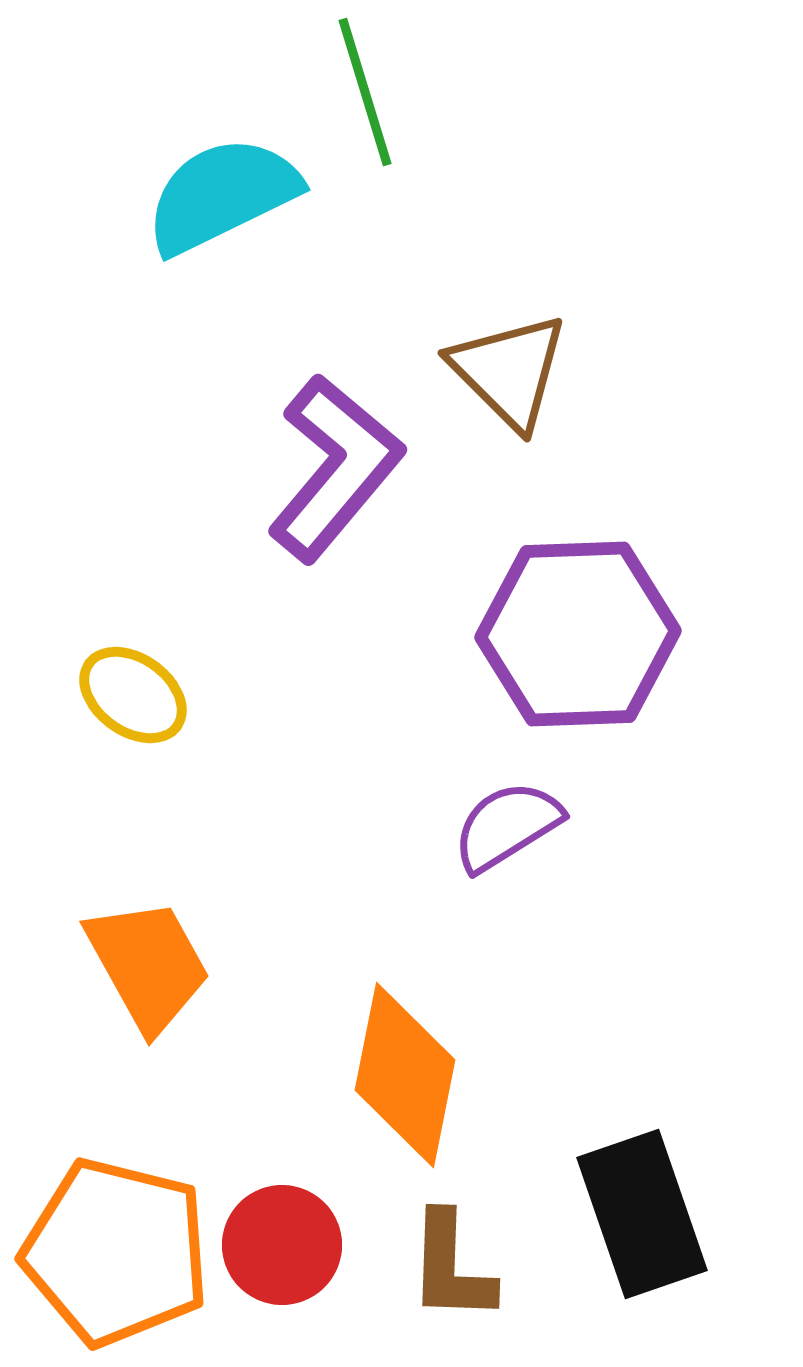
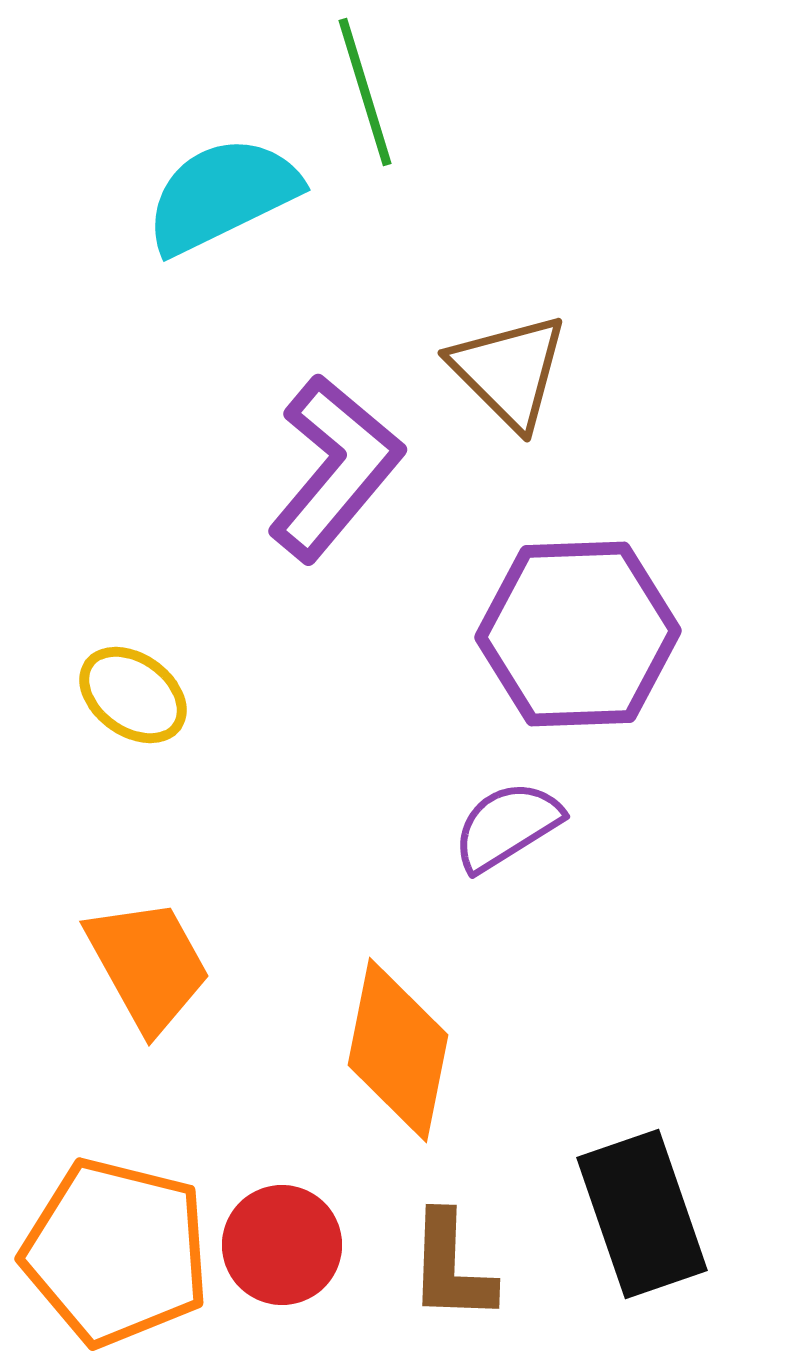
orange diamond: moved 7 px left, 25 px up
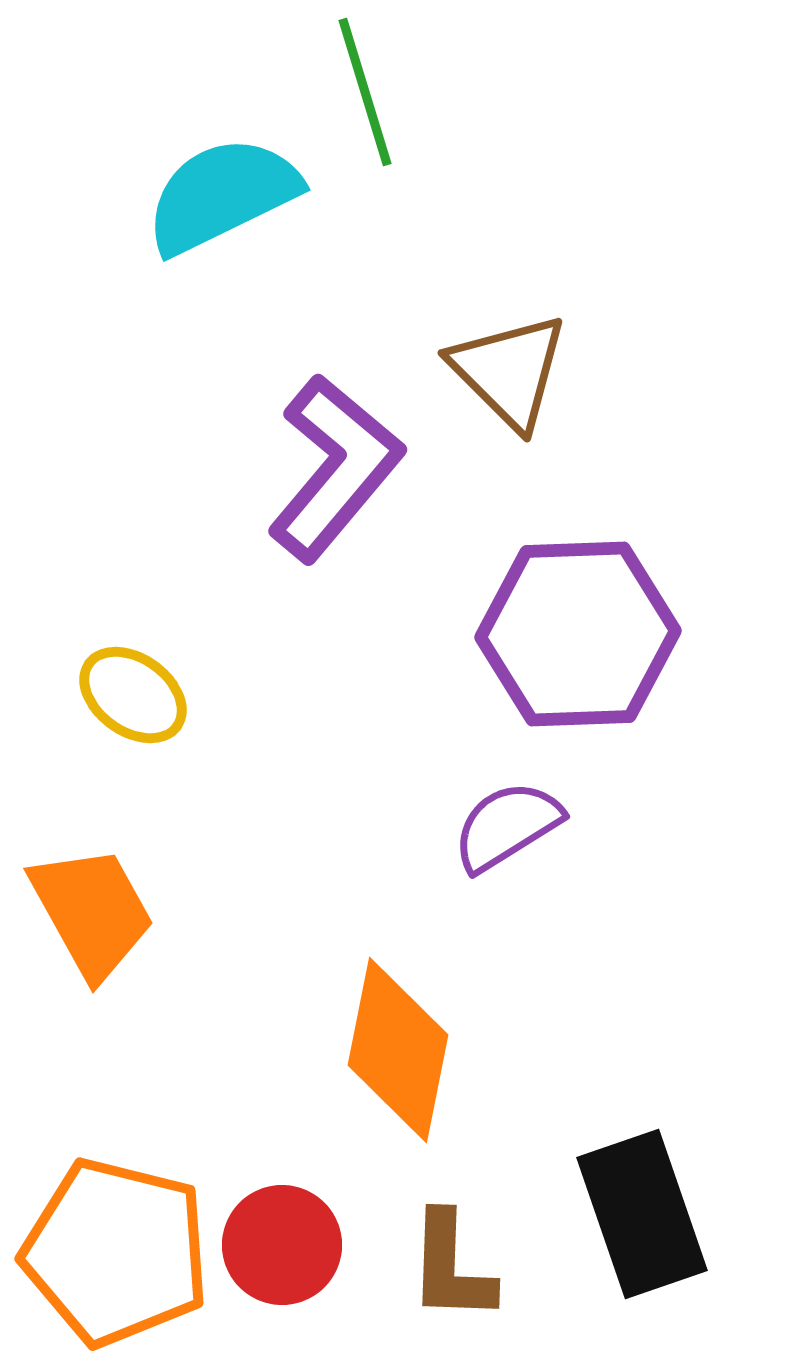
orange trapezoid: moved 56 px left, 53 px up
